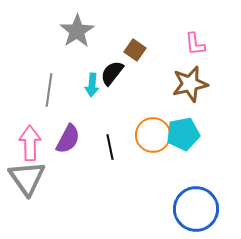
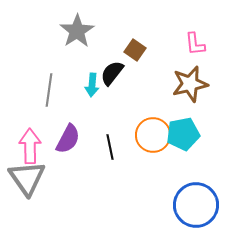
pink arrow: moved 3 px down
blue circle: moved 4 px up
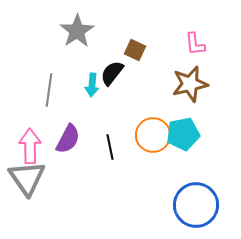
brown square: rotated 10 degrees counterclockwise
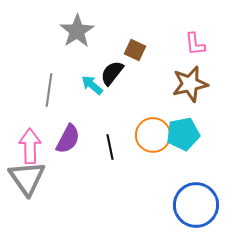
cyan arrow: rotated 125 degrees clockwise
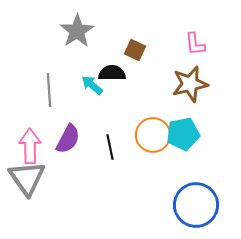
black semicircle: rotated 52 degrees clockwise
gray line: rotated 12 degrees counterclockwise
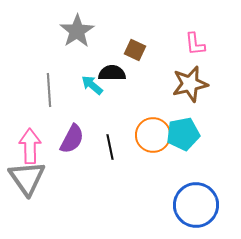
purple semicircle: moved 4 px right
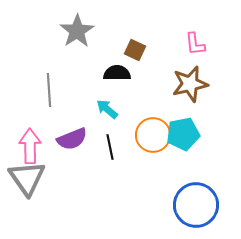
black semicircle: moved 5 px right
cyan arrow: moved 15 px right, 24 px down
purple semicircle: rotated 40 degrees clockwise
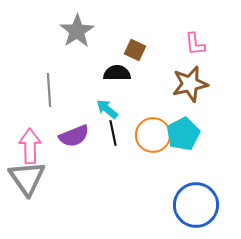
cyan pentagon: rotated 16 degrees counterclockwise
purple semicircle: moved 2 px right, 3 px up
black line: moved 3 px right, 14 px up
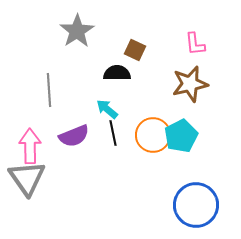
cyan pentagon: moved 2 px left, 2 px down
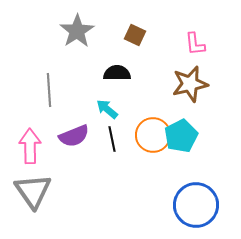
brown square: moved 15 px up
black line: moved 1 px left, 6 px down
gray triangle: moved 6 px right, 13 px down
